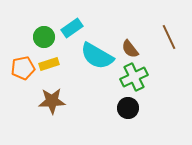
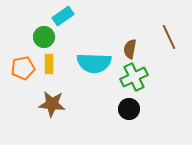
cyan rectangle: moved 9 px left, 12 px up
brown semicircle: rotated 48 degrees clockwise
cyan semicircle: moved 3 px left, 7 px down; rotated 28 degrees counterclockwise
yellow rectangle: rotated 72 degrees counterclockwise
brown star: moved 3 px down; rotated 8 degrees clockwise
black circle: moved 1 px right, 1 px down
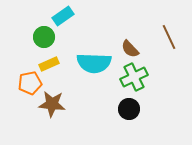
brown semicircle: rotated 54 degrees counterclockwise
yellow rectangle: rotated 66 degrees clockwise
orange pentagon: moved 7 px right, 15 px down
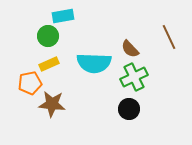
cyan rectangle: rotated 25 degrees clockwise
green circle: moved 4 px right, 1 px up
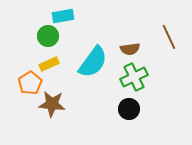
brown semicircle: rotated 54 degrees counterclockwise
cyan semicircle: moved 1 px left, 1 px up; rotated 56 degrees counterclockwise
orange pentagon: rotated 20 degrees counterclockwise
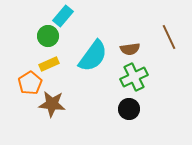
cyan rectangle: rotated 40 degrees counterclockwise
cyan semicircle: moved 6 px up
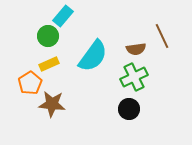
brown line: moved 7 px left, 1 px up
brown semicircle: moved 6 px right
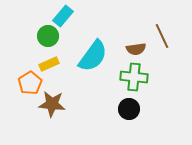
green cross: rotated 32 degrees clockwise
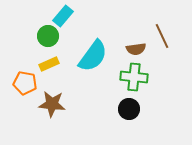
orange pentagon: moved 5 px left; rotated 30 degrees counterclockwise
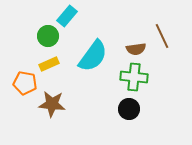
cyan rectangle: moved 4 px right
